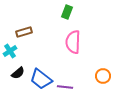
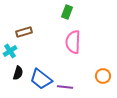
black semicircle: rotated 32 degrees counterclockwise
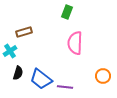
pink semicircle: moved 2 px right, 1 px down
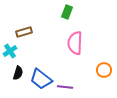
orange circle: moved 1 px right, 6 px up
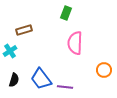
green rectangle: moved 1 px left, 1 px down
brown rectangle: moved 2 px up
black semicircle: moved 4 px left, 7 px down
blue trapezoid: rotated 15 degrees clockwise
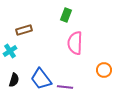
green rectangle: moved 2 px down
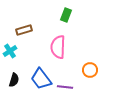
pink semicircle: moved 17 px left, 4 px down
orange circle: moved 14 px left
